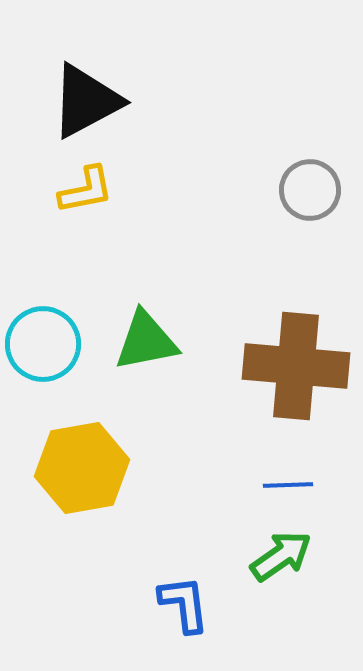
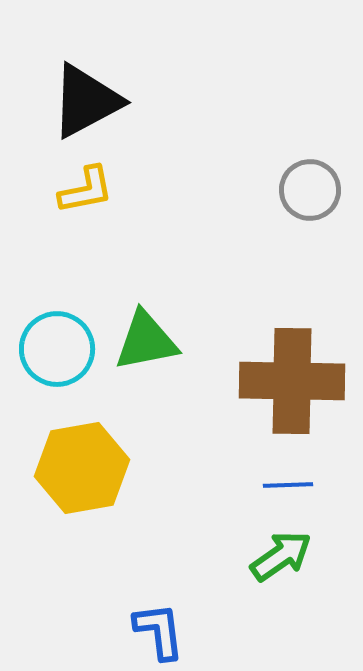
cyan circle: moved 14 px right, 5 px down
brown cross: moved 4 px left, 15 px down; rotated 4 degrees counterclockwise
blue L-shape: moved 25 px left, 27 px down
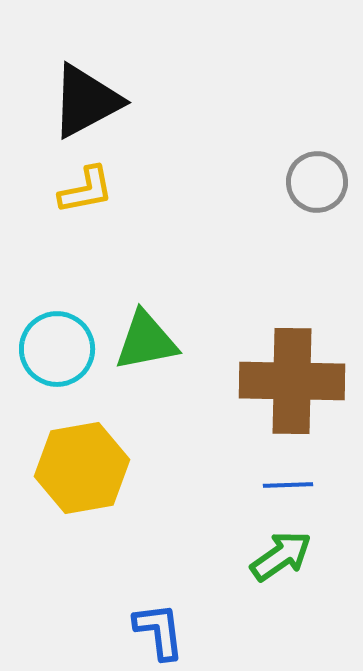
gray circle: moved 7 px right, 8 px up
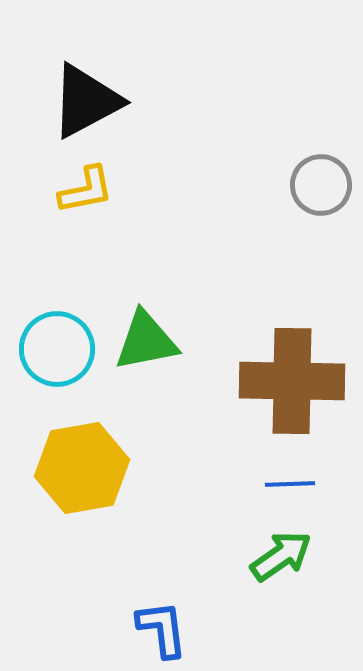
gray circle: moved 4 px right, 3 px down
blue line: moved 2 px right, 1 px up
blue L-shape: moved 3 px right, 2 px up
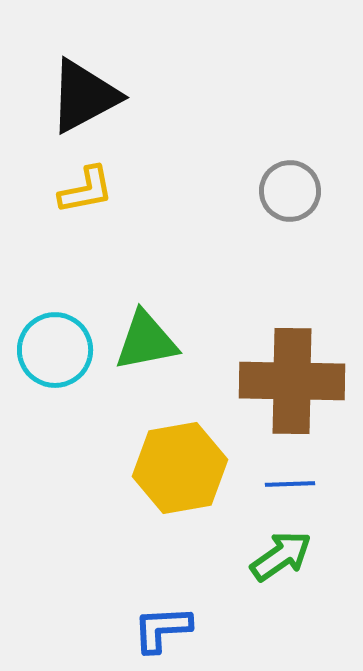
black triangle: moved 2 px left, 5 px up
gray circle: moved 31 px left, 6 px down
cyan circle: moved 2 px left, 1 px down
yellow hexagon: moved 98 px right
blue L-shape: rotated 86 degrees counterclockwise
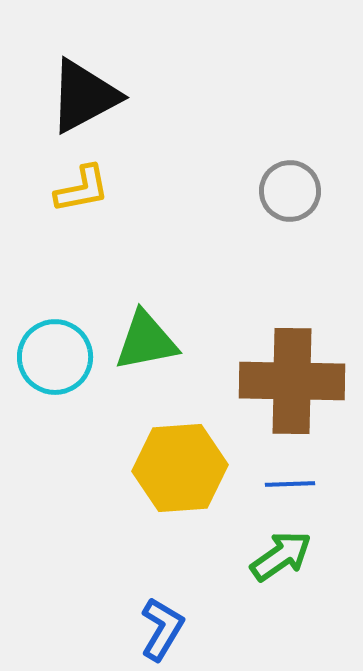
yellow L-shape: moved 4 px left, 1 px up
cyan circle: moved 7 px down
yellow hexagon: rotated 6 degrees clockwise
blue L-shape: rotated 124 degrees clockwise
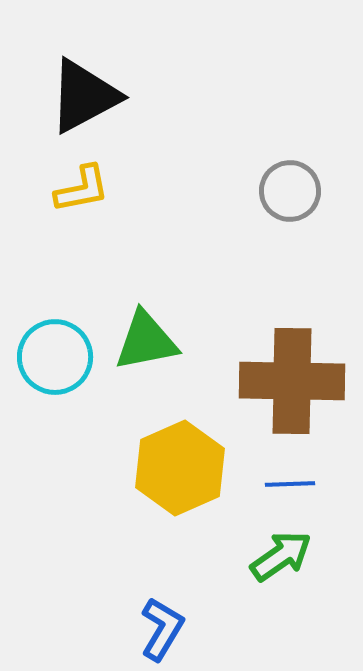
yellow hexagon: rotated 20 degrees counterclockwise
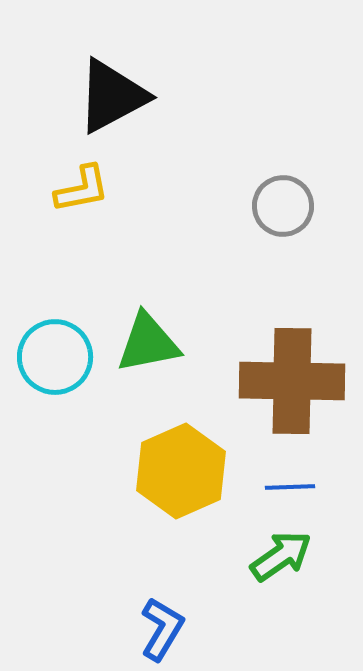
black triangle: moved 28 px right
gray circle: moved 7 px left, 15 px down
green triangle: moved 2 px right, 2 px down
yellow hexagon: moved 1 px right, 3 px down
blue line: moved 3 px down
